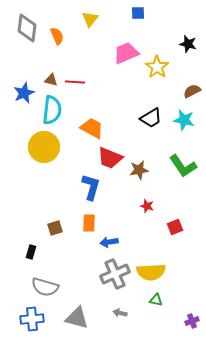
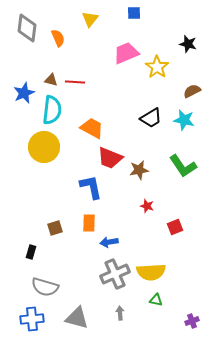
blue square: moved 4 px left
orange semicircle: moved 1 px right, 2 px down
blue L-shape: rotated 28 degrees counterclockwise
gray arrow: rotated 72 degrees clockwise
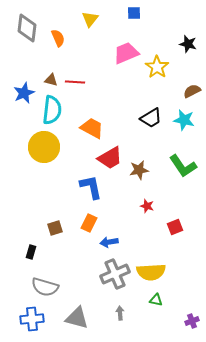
red trapezoid: rotated 52 degrees counterclockwise
orange rectangle: rotated 24 degrees clockwise
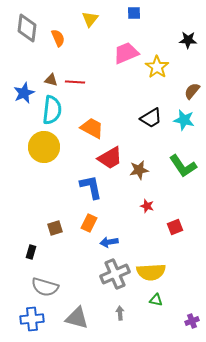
black star: moved 4 px up; rotated 12 degrees counterclockwise
brown semicircle: rotated 24 degrees counterclockwise
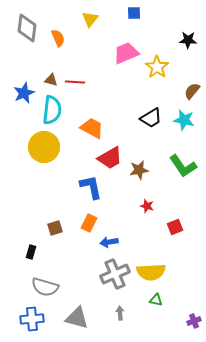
purple cross: moved 2 px right
